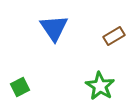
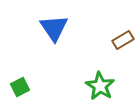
brown rectangle: moved 9 px right, 4 px down
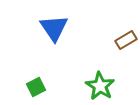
brown rectangle: moved 3 px right
green square: moved 16 px right
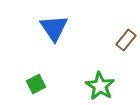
brown rectangle: rotated 20 degrees counterclockwise
green square: moved 3 px up
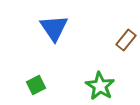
green square: moved 1 px down
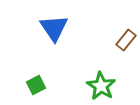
green star: moved 1 px right
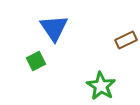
brown rectangle: rotated 25 degrees clockwise
green square: moved 24 px up
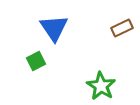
brown rectangle: moved 4 px left, 12 px up
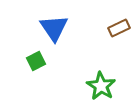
brown rectangle: moved 3 px left
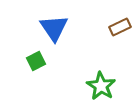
brown rectangle: moved 1 px right, 1 px up
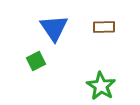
brown rectangle: moved 16 px left; rotated 25 degrees clockwise
